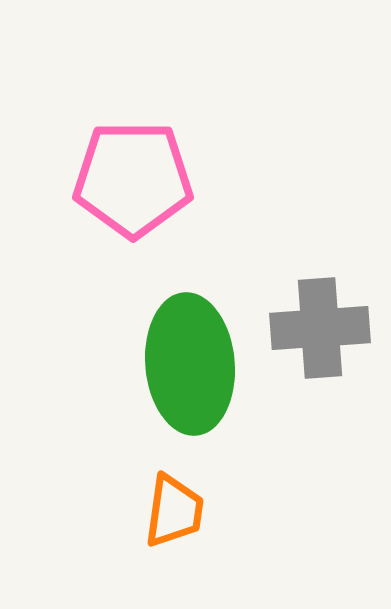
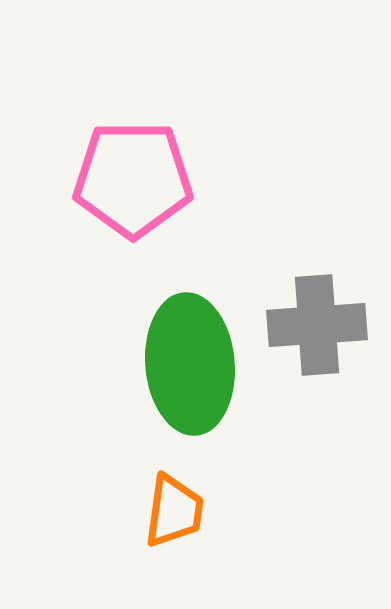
gray cross: moved 3 px left, 3 px up
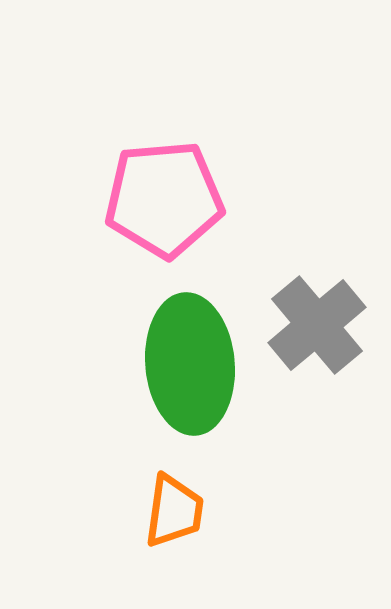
pink pentagon: moved 31 px right, 20 px down; rotated 5 degrees counterclockwise
gray cross: rotated 36 degrees counterclockwise
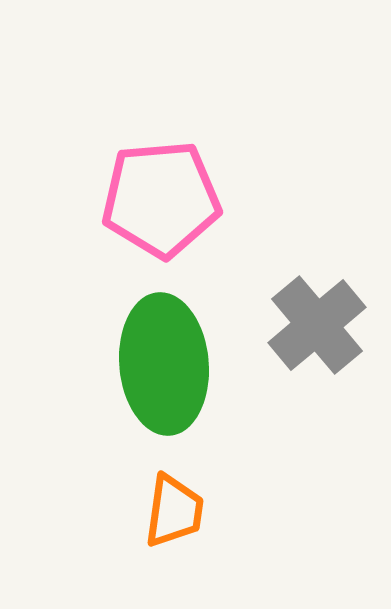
pink pentagon: moved 3 px left
green ellipse: moved 26 px left
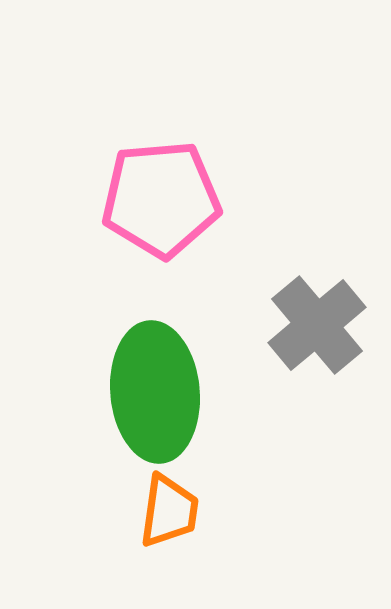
green ellipse: moved 9 px left, 28 px down
orange trapezoid: moved 5 px left
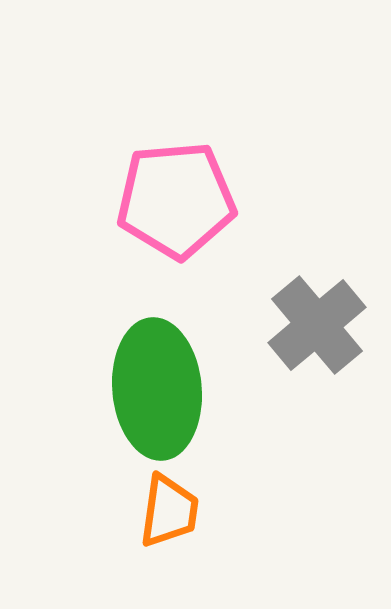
pink pentagon: moved 15 px right, 1 px down
green ellipse: moved 2 px right, 3 px up
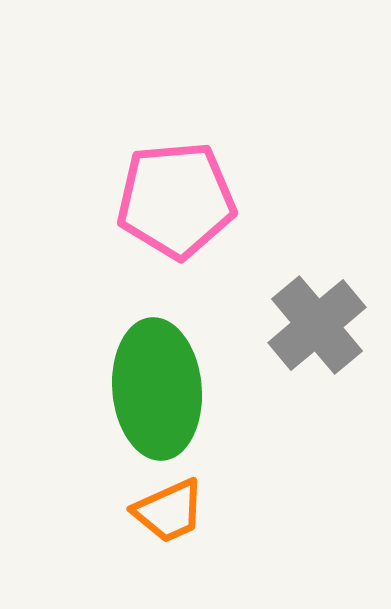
orange trapezoid: rotated 58 degrees clockwise
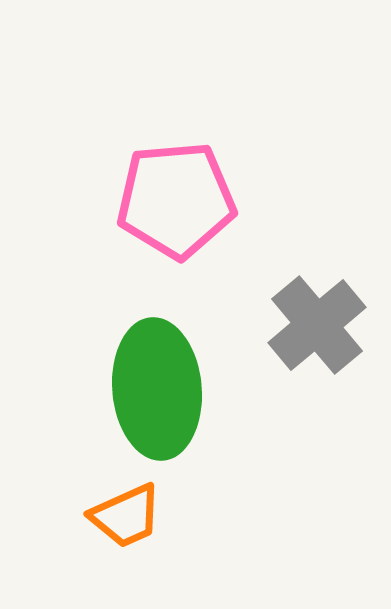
orange trapezoid: moved 43 px left, 5 px down
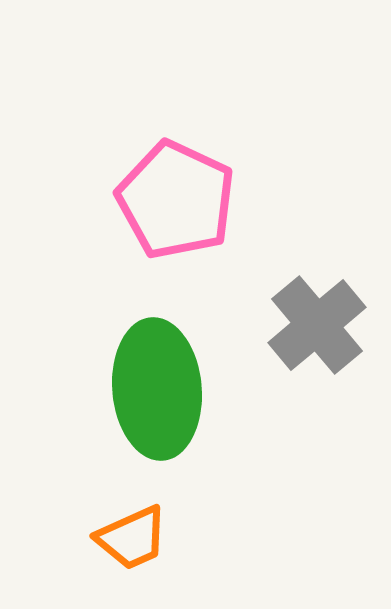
pink pentagon: rotated 30 degrees clockwise
orange trapezoid: moved 6 px right, 22 px down
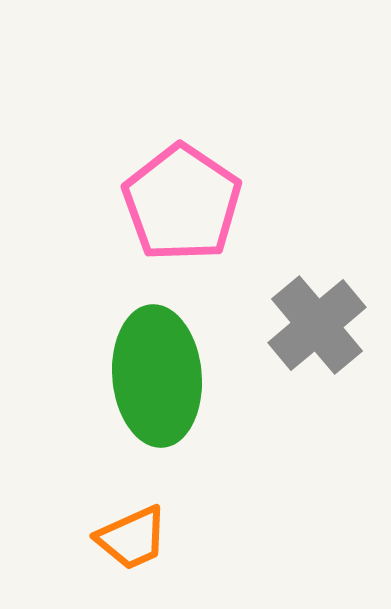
pink pentagon: moved 6 px right, 3 px down; rotated 9 degrees clockwise
green ellipse: moved 13 px up
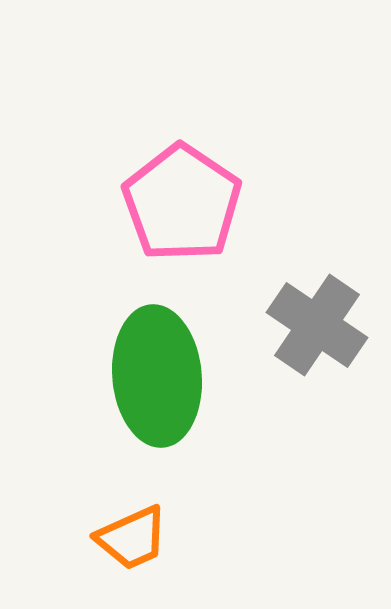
gray cross: rotated 16 degrees counterclockwise
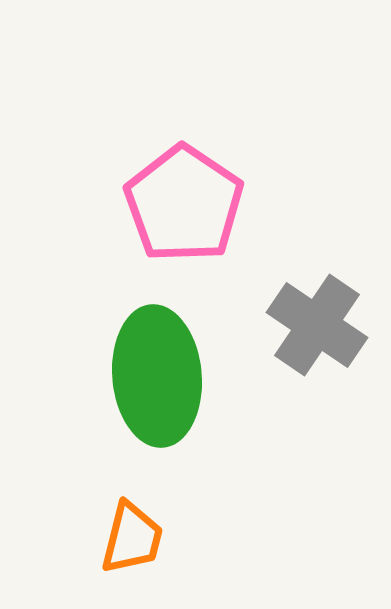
pink pentagon: moved 2 px right, 1 px down
orange trapezoid: rotated 52 degrees counterclockwise
